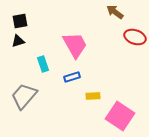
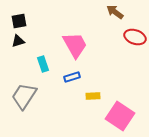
black square: moved 1 px left
gray trapezoid: rotated 8 degrees counterclockwise
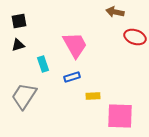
brown arrow: rotated 24 degrees counterclockwise
black triangle: moved 4 px down
pink square: rotated 32 degrees counterclockwise
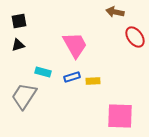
red ellipse: rotated 35 degrees clockwise
cyan rectangle: moved 8 px down; rotated 56 degrees counterclockwise
yellow rectangle: moved 15 px up
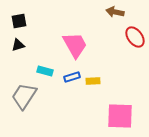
cyan rectangle: moved 2 px right, 1 px up
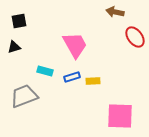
black triangle: moved 4 px left, 2 px down
gray trapezoid: rotated 36 degrees clockwise
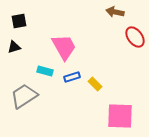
pink trapezoid: moved 11 px left, 2 px down
yellow rectangle: moved 2 px right, 3 px down; rotated 48 degrees clockwise
gray trapezoid: rotated 12 degrees counterclockwise
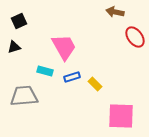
black square: rotated 14 degrees counterclockwise
gray trapezoid: rotated 28 degrees clockwise
pink square: moved 1 px right
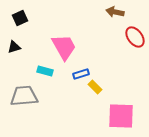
black square: moved 1 px right, 3 px up
blue rectangle: moved 9 px right, 3 px up
yellow rectangle: moved 3 px down
